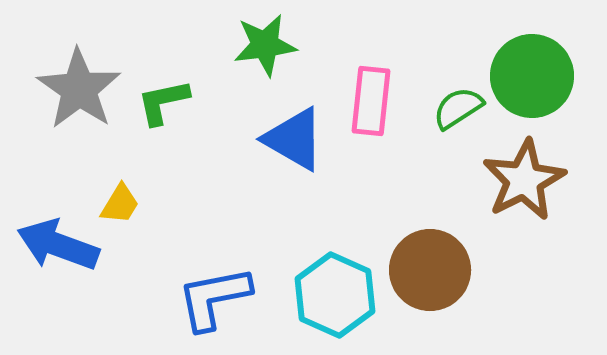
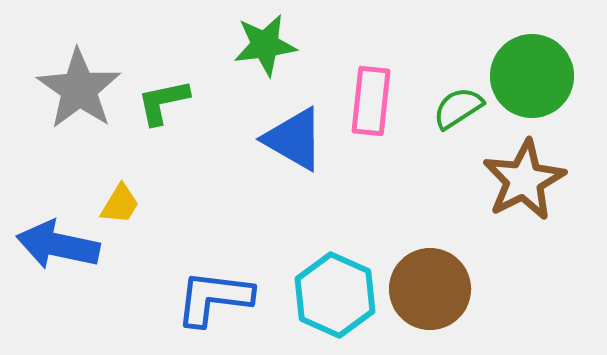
blue arrow: rotated 8 degrees counterclockwise
brown circle: moved 19 px down
blue L-shape: rotated 18 degrees clockwise
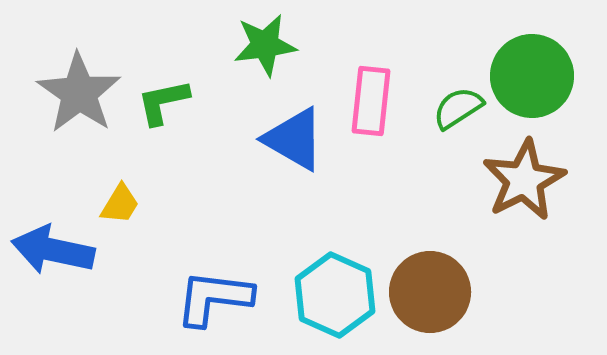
gray star: moved 4 px down
blue arrow: moved 5 px left, 5 px down
brown circle: moved 3 px down
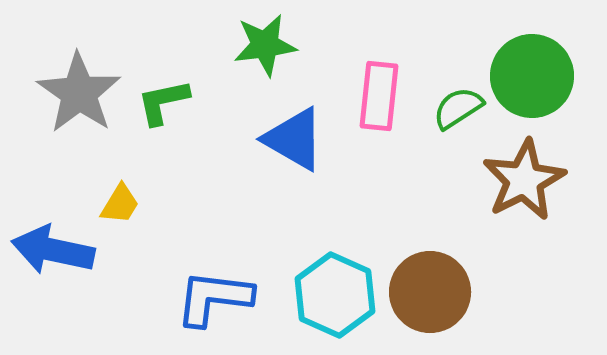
pink rectangle: moved 8 px right, 5 px up
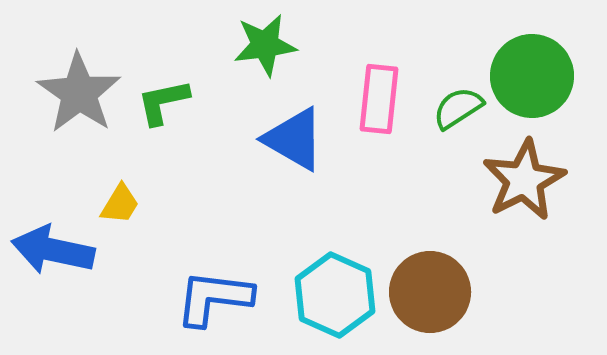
pink rectangle: moved 3 px down
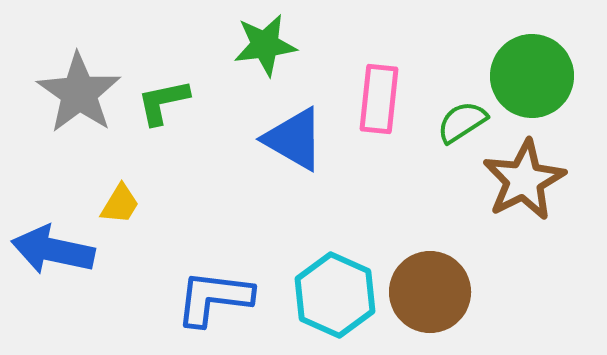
green semicircle: moved 4 px right, 14 px down
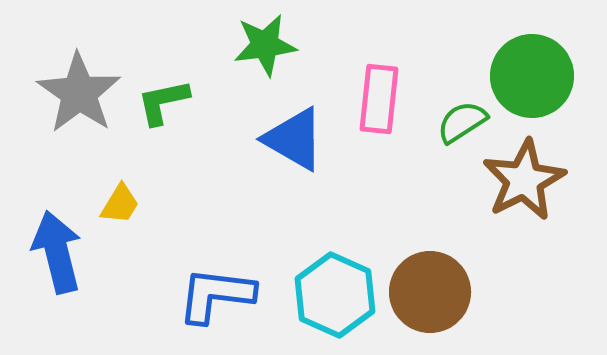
blue arrow: moved 4 px right, 2 px down; rotated 64 degrees clockwise
blue L-shape: moved 2 px right, 3 px up
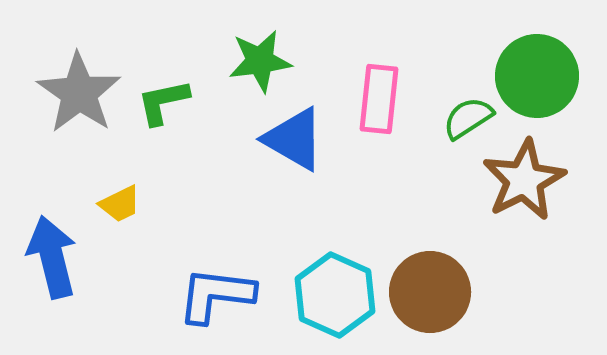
green star: moved 5 px left, 16 px down
green circle: moved 5 px right
green semicircle: moved 6 px right, 4 px up
yellow trapezoid: rotated 33 degrees clockwise
blue arrow: moved 5 px left, 5 px down
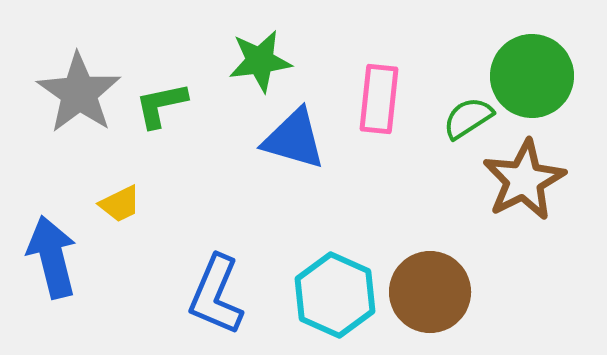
green circle: moved 5 px left
green L-shape: moved 2 px left, 3 px down
blue triangle: rotated 14 degrees counterclockwise
blue L-shape: rotated 74 degrees counterclockwise
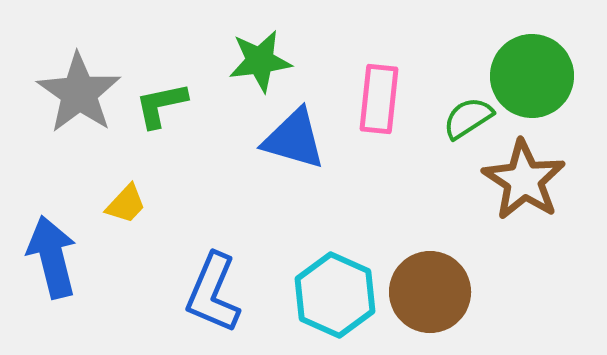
brown star: rotated 12 degrees counterclockwise
yellow trapezoid: moved 6 px right; rotated 21 degrees counterclockwise
blue L-shape: moved 3 px left, 2 px up
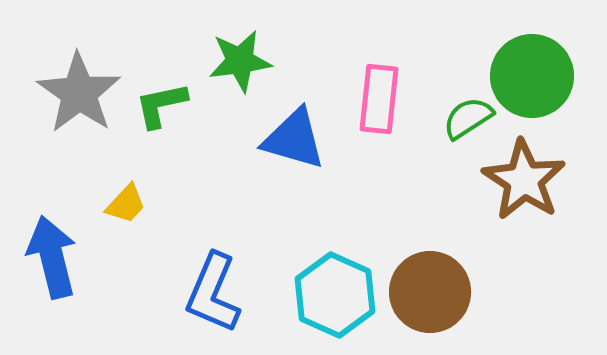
green star: moved 20 px left
